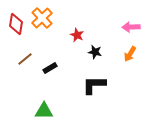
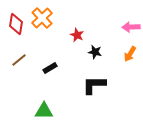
brown line: moved 6 px left, 1 px down
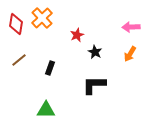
red star: rotated 24 degrees clockwise
black star: rotated 16 degrees clockwise
black rectangle: rotated 40 degrees counterclockwise
green triangle: moved 2 px right, 1 px up
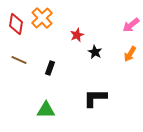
pink arrow: moved 2 px up; rotated 36 degrees counterclockwise
brown line: rotated 63 degrees clockwise
black L-shape: moved 1 px right, 13 px down
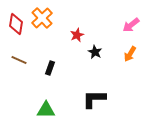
black L-shape: moved 1 px left, 1 px down
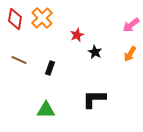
red diamond: moved 1 px left, 5 px up
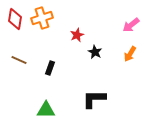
orange cross: rotated 25 degrees clockwise
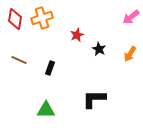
pink arrow: moved 8 px up
black star: moved 4 px right, 3 px up
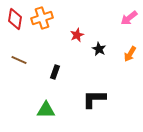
pink arrow: moved 2 px left, 1 px down
black rectangle: moved 5 px right, 4 px down
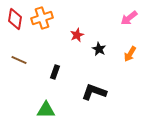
black L-shape: moved 7 px up; rotated 20 degrees clockwise
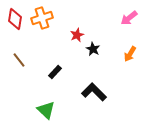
black star: moved 6 px left
brown line: rotated 28 degrees clockwise
black rectangle: rotated 24 degrees clockwise
black L-shape: rotated 25 degrees clockwise
green triangle: rotated 42 degrees clockwise
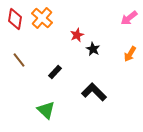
orange cross: rotated 30 degrees counterclockwise
